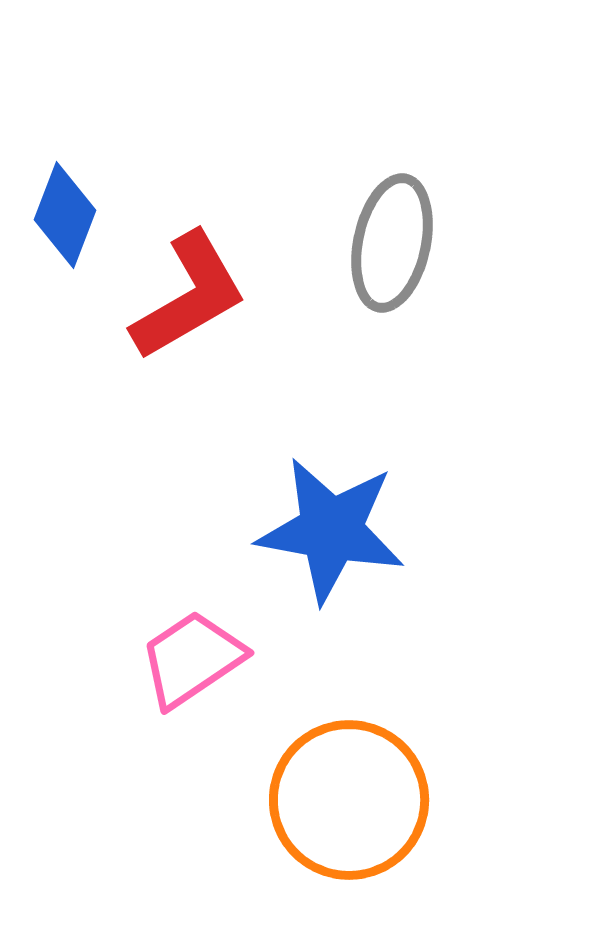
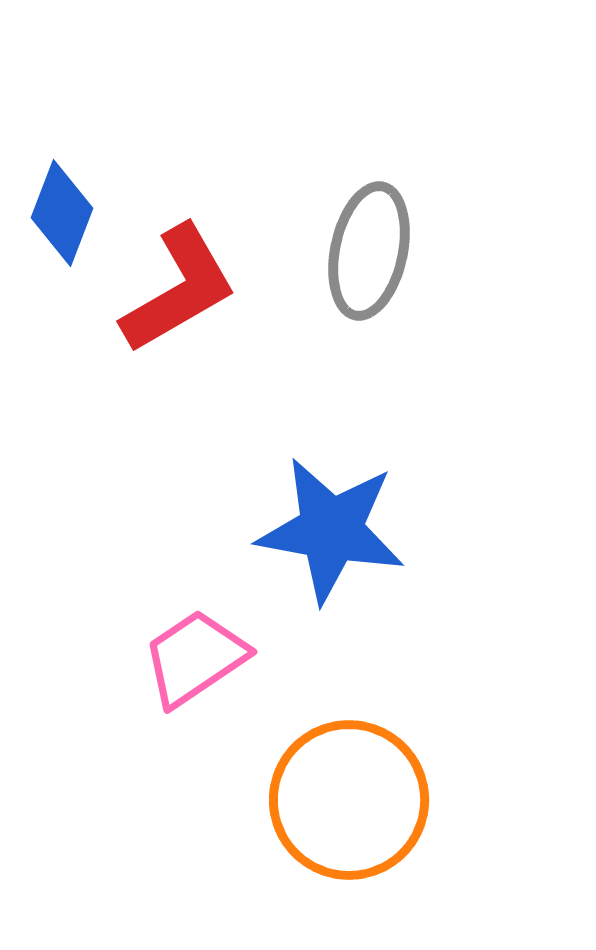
blue diamond: moved 3 px left, 2 px up
gray ellipse: moved 23 px left, 8 px down
red L-shape: moved 10 px left, 7 px up
pink trapezoid: moved 3 px right, 1 px up
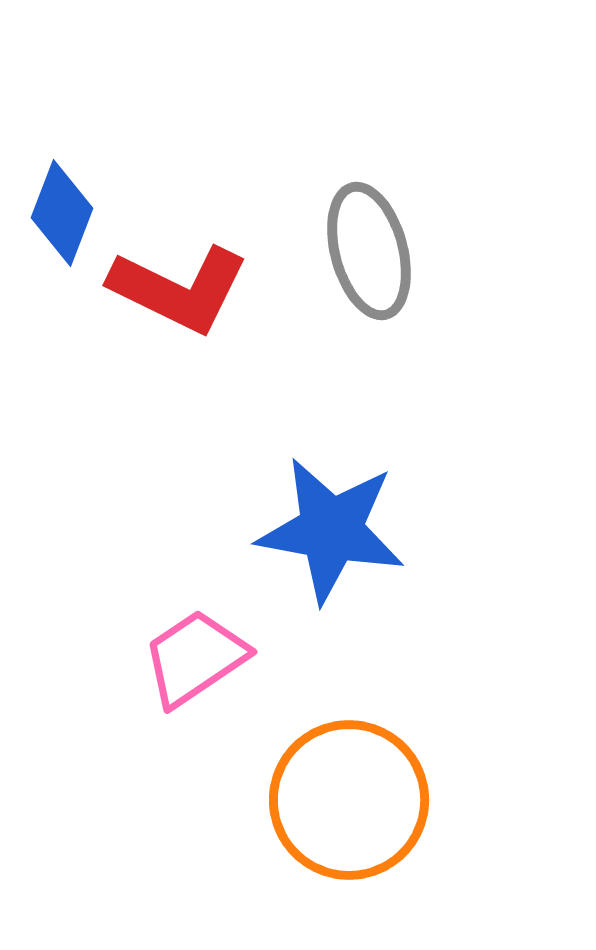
gray ellipse: rotated 27 degrees counterclockwise
red L-shape: rotated 56 degrees clockwise
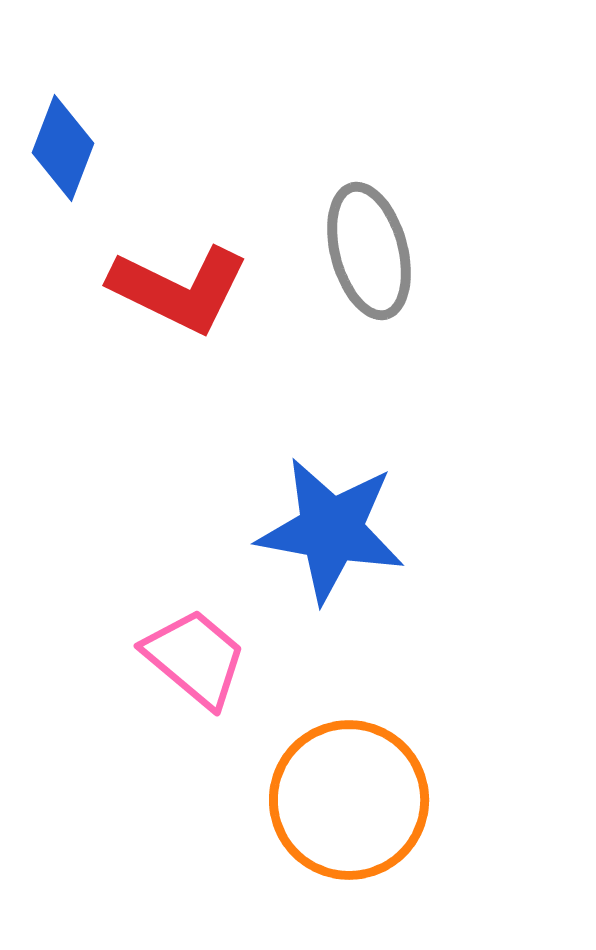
blue diamond: moved 1 px right, 65 px up
pink trapezoid: rotated 74 degrees clockwise
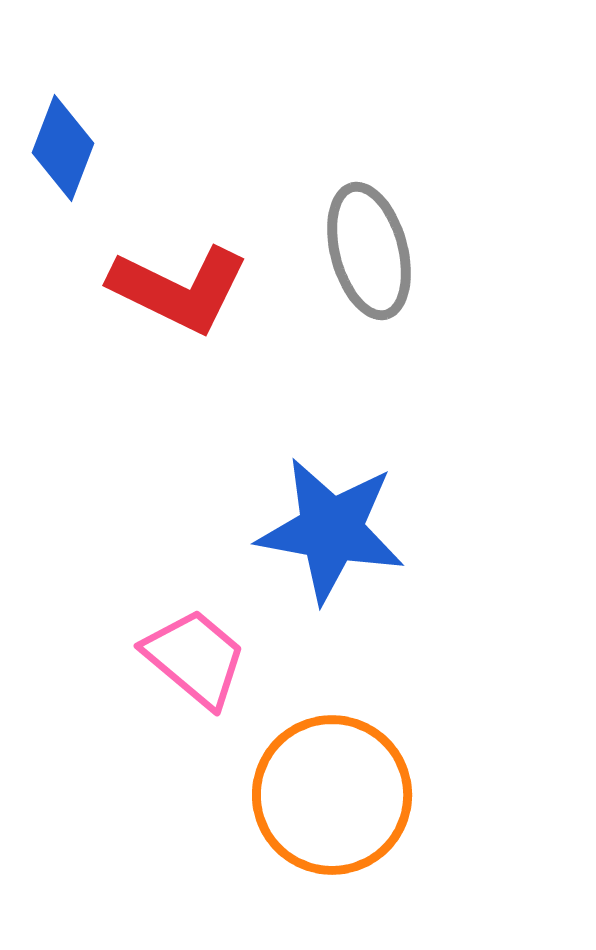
orange circle: moved 17 px left, 5 px up
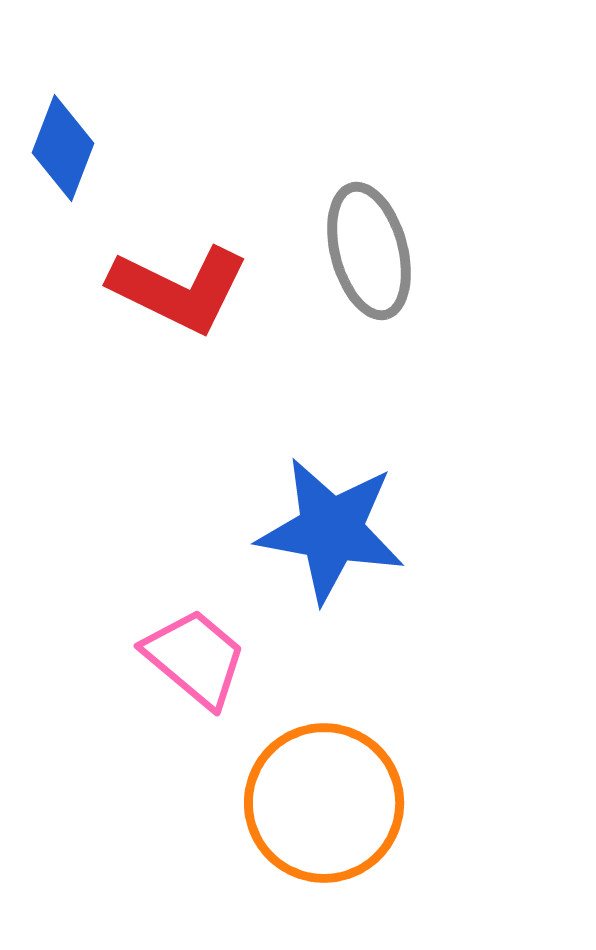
orange circle: moved 8 px left, 8 px down
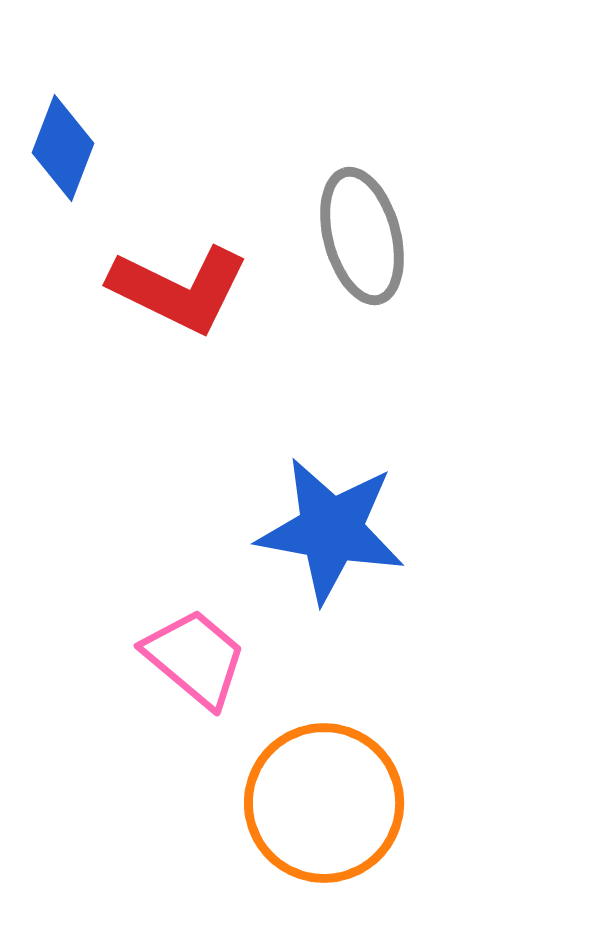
gray ellipse: moved 7 px left, 15 px up
